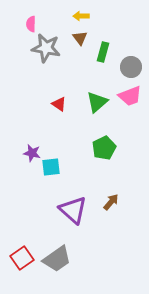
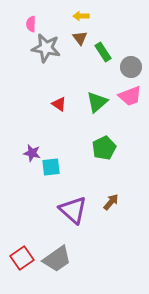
green rectangle: rotated 48 degrees counterclockwise
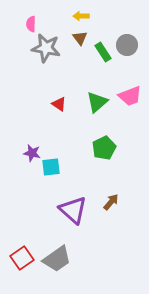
gray circle: moved 4 px left, 22 px up
